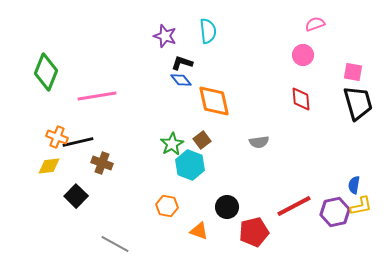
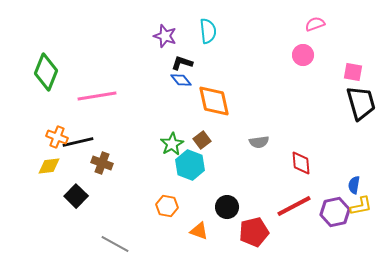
red diamond: moved 64 px down
black trapezoid: moved 3 px right
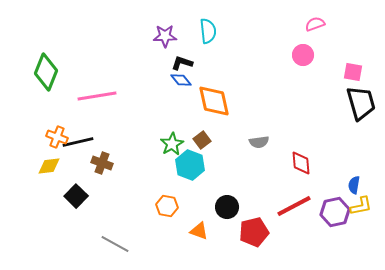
purple star: rotated 20 degrees counterclockwise
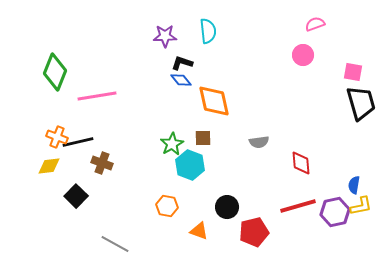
green diamond: moved 9 px right
brown square: moved 1 px right, 2 px up; rotated 36 degrees clockwise
red line: moved 4 px right; rotated 12 degrees clockwise
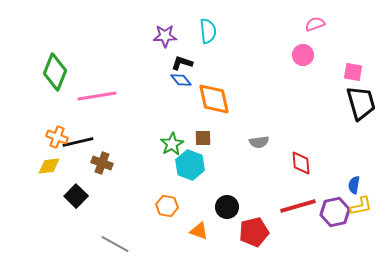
orange diamond: moved 2 px up
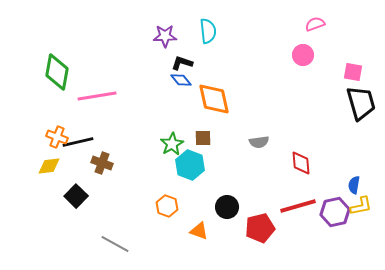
green diamond: moved 2 px right; rotated 12 degrees counterclockwise
orange hexagon: rotated 10 degrees clockwise
red pentagon: moved 6 px right, 4 px up
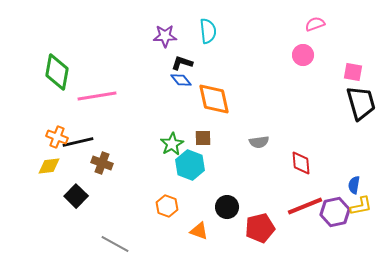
red line: moved 7 px right; rotated 6 degrees counterclockwise
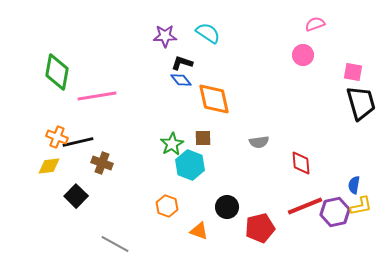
cyan semicircle: moved 2 px down; rotated 50 degrees counterclockwise
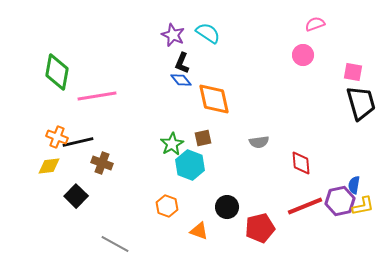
purple star: moved 8 px right, 1 px up; rotated 25 degrees clockwise
black L-shape: rotated 85 degrees counterclockwise
brown square: rotated 12 degrees counterclockwise
yellow L-shape: moved 2 px right
purple hexagon: moved 5 px right, 11 px up
